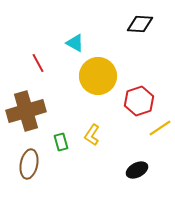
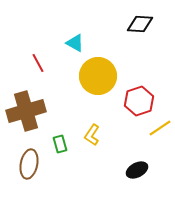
green rectangle: moved 1 px left, 2 px down
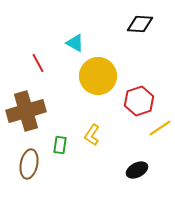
green rectangle: moved 1 px down; rotated 24 degrees clockwise
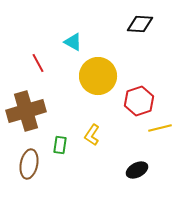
cyan triangle: moved 2 px left, 1 px up
yellow line: rotated 20 degrees clockwise
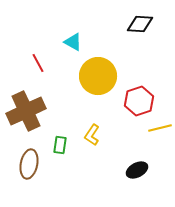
brown cross: rotated 9 degrees counterclockwise
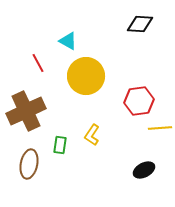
cyan triangle: moved 5 px left, 1 px up
yellow circle: moved 12 px left
red hexagon: rotated 12 degrees clockwise
yellow line: rotated 10 degrees clockwise
black ellipse: moved 7 px right
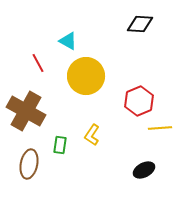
red hexagon: rotated 16 degrees counterclockwise
brown cross: rotated 36 degrees counterclockwise
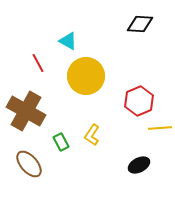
green rectangle: moved 1 px right, 3 px up; rotated 36 degrees counterclockwise
brown ellipse: rotated 52 degrees counterclockwise
black ellipse: moved 5 px left, 5 px up
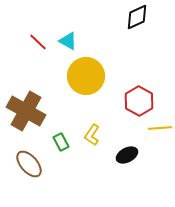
black diamond: moved 3 px left, 7 px up; rotated 28 degrees counterclockwise
red line: moved 21 px up; rotated 18 degrees counterclockwise
red hexagon: rotated 8 degrees counterclockwise
black ellipse: moved 12 px left, 10 px up
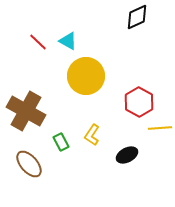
red hexagon: moved 1 px down
